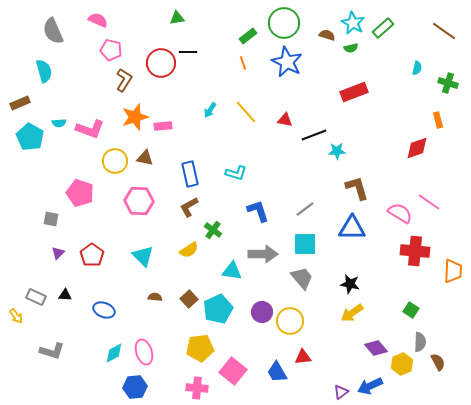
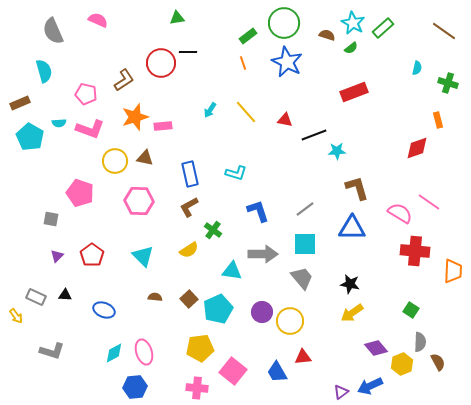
green semicircle at (351, 48): rotated 24 degrees counterclockwise
pink pentagon at (111, 50): moved 25 px left, 44 px down
brown L-shape at (124, 80): rotated 25 degrees clockwise
purple triangle at (58, 253): moved 1 px left, 3 px down
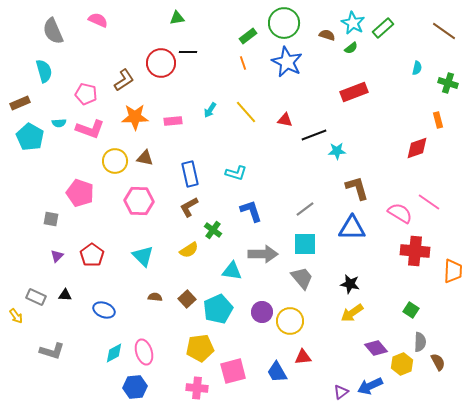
orange star at (135, 117): rotated 16 degrees clockwise
pink rectangle at (163, 126): moved 10 px right, 5 px up
blue L-shape at (258, 211): moved 7 px left
brown square at (189, 299): moved 2 px left
pink square at (233, 371): rotated 36 degrees clockwise
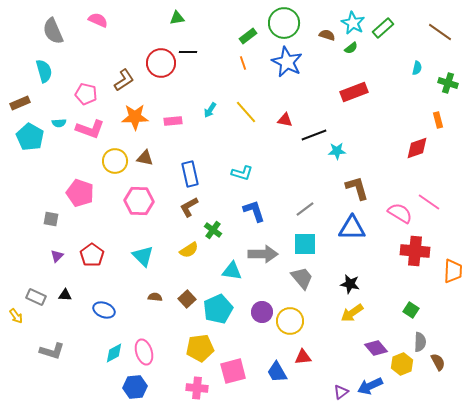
brown line at (444, 31): moved 4 px left, 1 px down
cyan L-shape at (236, 173): moved 6 px right
blue L-shape at (251, 211): moved 3 px right
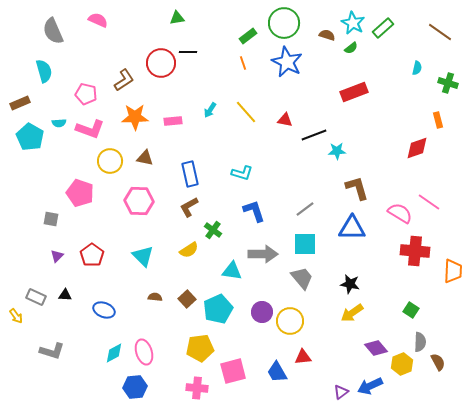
yellow circle at (115, 161): moved 5 px left
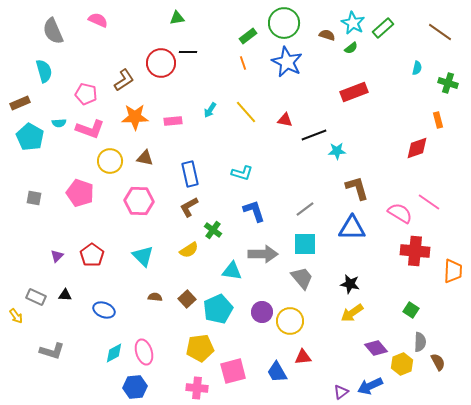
gray square at (51, 219): moved 17 px left, 21 px up
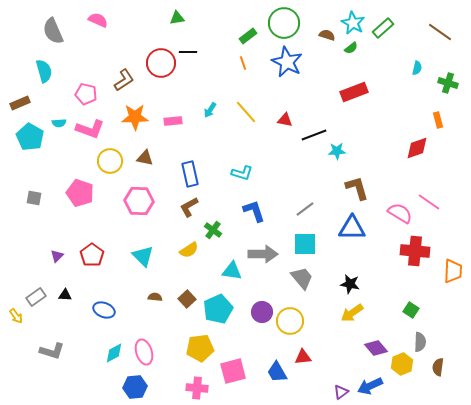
gray rectangle at (36, 297): rotated 60 degrees counterclockwise
brown semicircle at (438, 362): moved 5 px down; rotated 144 degrees counterclockwise
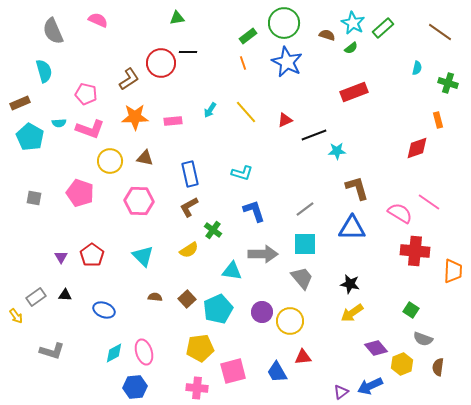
brown L-shape at (124, 80): moved 5 px right, 1 px up
red triangle at (285, 120): rotated 35 degrees counterclockwise
purple triangle at (57, 256): moved 4 px right, 1 px down; rotated 16 degrees counterclockwise
gray semicircle at (420, 342): moved 3 px right, 3 px up; rotated 108 degrees clockwise
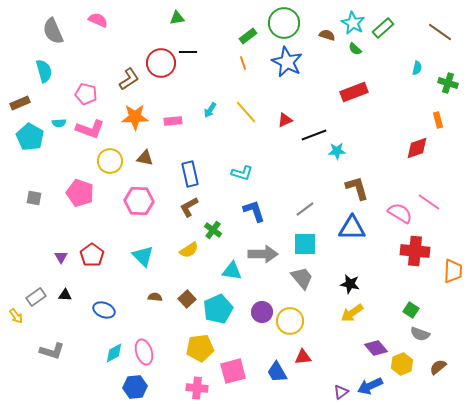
green semicircle at (351, 48): moved 4 px right, 1 px down; rotated 80 degrees clockwise
gray semicircle at (423, 339): moved 3 px left, 5 px up
brown semicircle at (438, 367): rotated 42 degrees clockwise
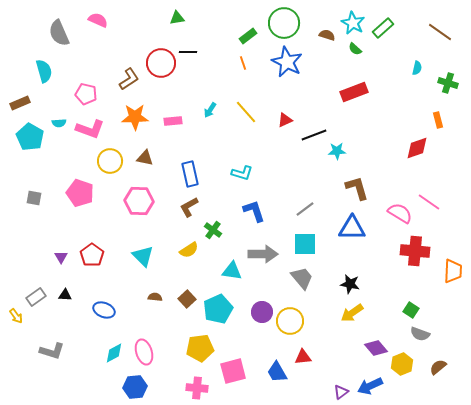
gray semicircle at (53, 31): moved 6 px right, 2 px down
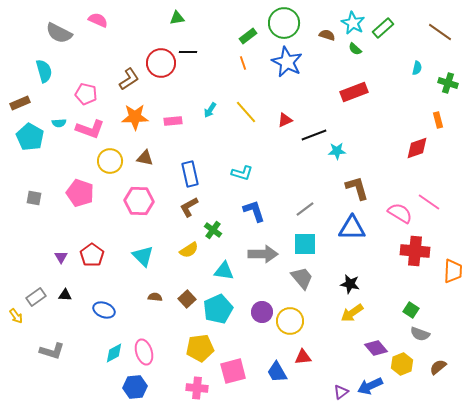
gray semicircle at (59, 33): rotated 40 degrees counterclockwise
cyan triangle at (232, 271): moved 8 px left
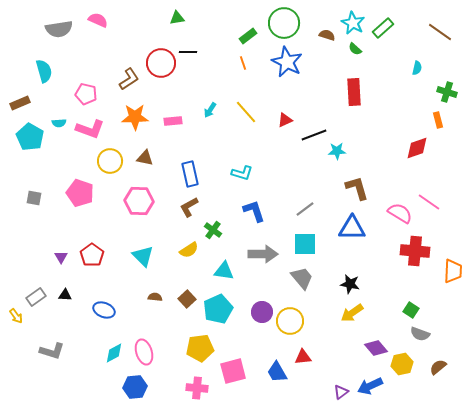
gray semicircle at (59, 33): moved 4 px up; rotated 36 degrees counterclockwise
green cross at (448, 83): moved 1 px left, 9 px down
red rectangle at (354, 92): rotated 72 degrees counterclockwise
yellow hexagon at (402, 364): rotated 10 degrees clockwise
